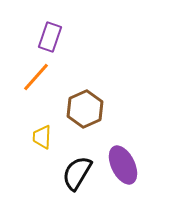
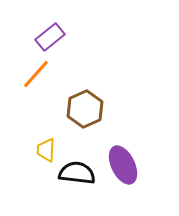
purple rectangle: rotated 32 degrees clockwise
orange line: moved 3 px up
yellow trapezoid: moved 4 px right, 13 px down
black semicircle: rotated 66 degrees clockwise
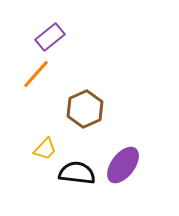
yellow trapezoid: moved 1 px left, 1 px up; rotated 140 degrees counterclockwise
purple ellipse: rotated 63 degrees clockwise
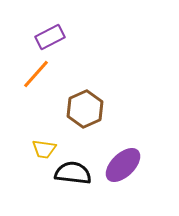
purple rectangle: rotated 12 degrees clockwise
yellow trapezoid: moved 1 px left; rotated 55 degrees clockwise
purple ellipse: rotated 9 degrees clockwise
black semicircle: moved 4 px left
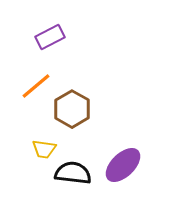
orange line: moved 12 px down; rotated 8 degrees clockwise
brown hexagon: moved 13 px left; rotated 6 degrees counterclockwise
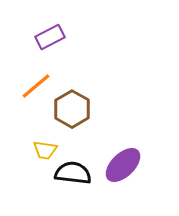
yellow trapezoid: moved 1 px right, 1 px down
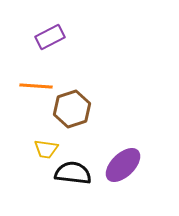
orange line: rotated 44 degrees clockwise
brown hexagon: rotated 12 degrees clockwise
yellow trapezoid: moved 1 px right, 1 px up
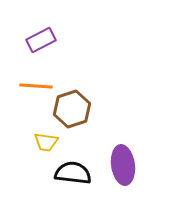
purple rectangle: moved 9 px left, 3 px down
yellow trapezoid: moved 7 px up
purple ellipse: rotated 54 degrees counterclockwise
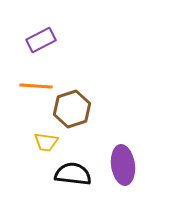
black semicircle: moved 1 px down
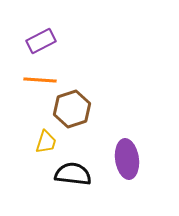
purple rectangle: moved 1 px down
orange line: moved 4 px right, 6 px up
yellow trapezoid: rotated 80 degrees counterclockwise
purple ellipse: moved 4 px right, 6 px up
